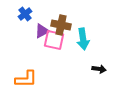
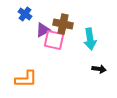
blue cross: rotated 16 degrees counterclockwise
brown cross: moved 2 px right, 1 px up
purple triangle: moved 1 px right, 1 px up
cyan arrow: moved 7 px right
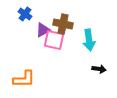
cyan arrow: moved 1 px left, 1 px down
orange L-shape: moved 2 px left
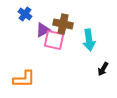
black arrow: moved 4 px right; rotated 112 degrees clockwise
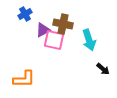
blue cross: rotated 24 degrees clockwise
cyan arrow: rotated 10 degrees counterclockwise
black arrow: rotated 80 degrees counterclockwise
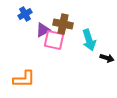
black arrow: moved 4 px right, 11 px up; rotated 24 degrees counterclockwise
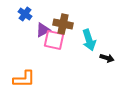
blue cross: rotated 24 degrees counterclockwise
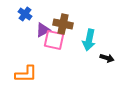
cyan arrow: rotated 30 degrees clockwise
orange L-shape: moved 2 px right, 5 px up
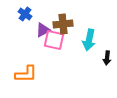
brown cross: rotated 18 degrees counterclockwise
black arrow: rotated 80 degrees clockwise
